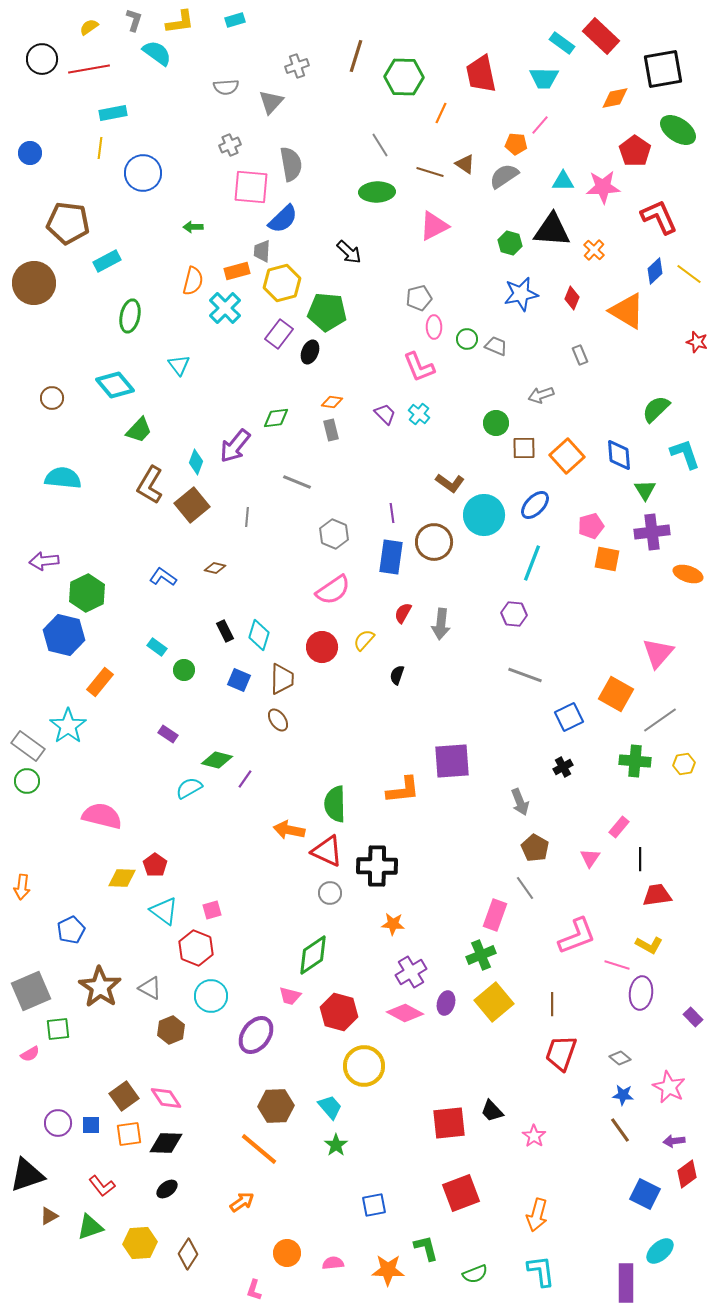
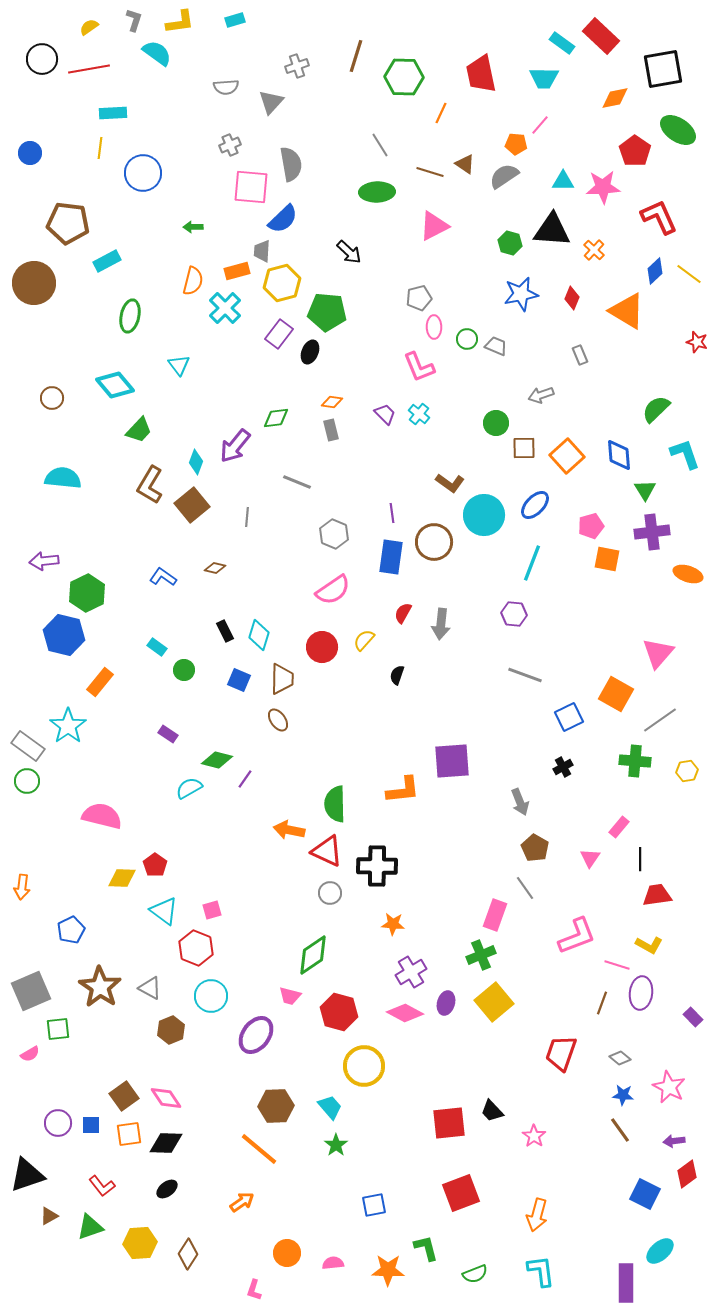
cyan rectangle at (113, 113): rotated 8 degrees clockwise
yellow hexagon at (684, 764): moved 3 px right, 7 px down
brown line at (552, 1004): moved 50 px right, 1 px up; rotated 20 degrees clockwise
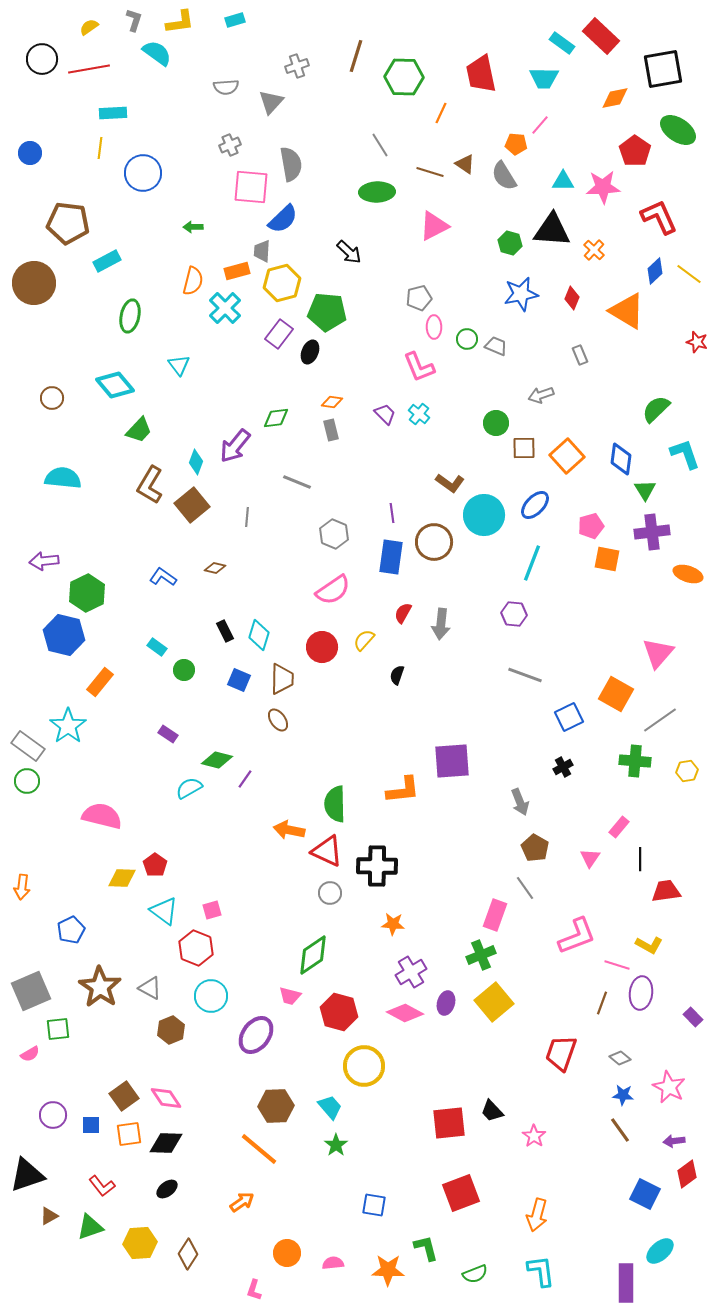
gray semicircle at (504, 176): rotated 88 degrees counterclockwise
blue diamond at (619, 455): moved 2 px right, 4 px down; rotated 12 degrees clockwise
red trapezoid at (657, 895): moved 9 px right, 4 px up
purple circle at (58, 1123): moved 5 px left, 8 px up
blue square at (374, 1205): rotated 20 degrees clockwise
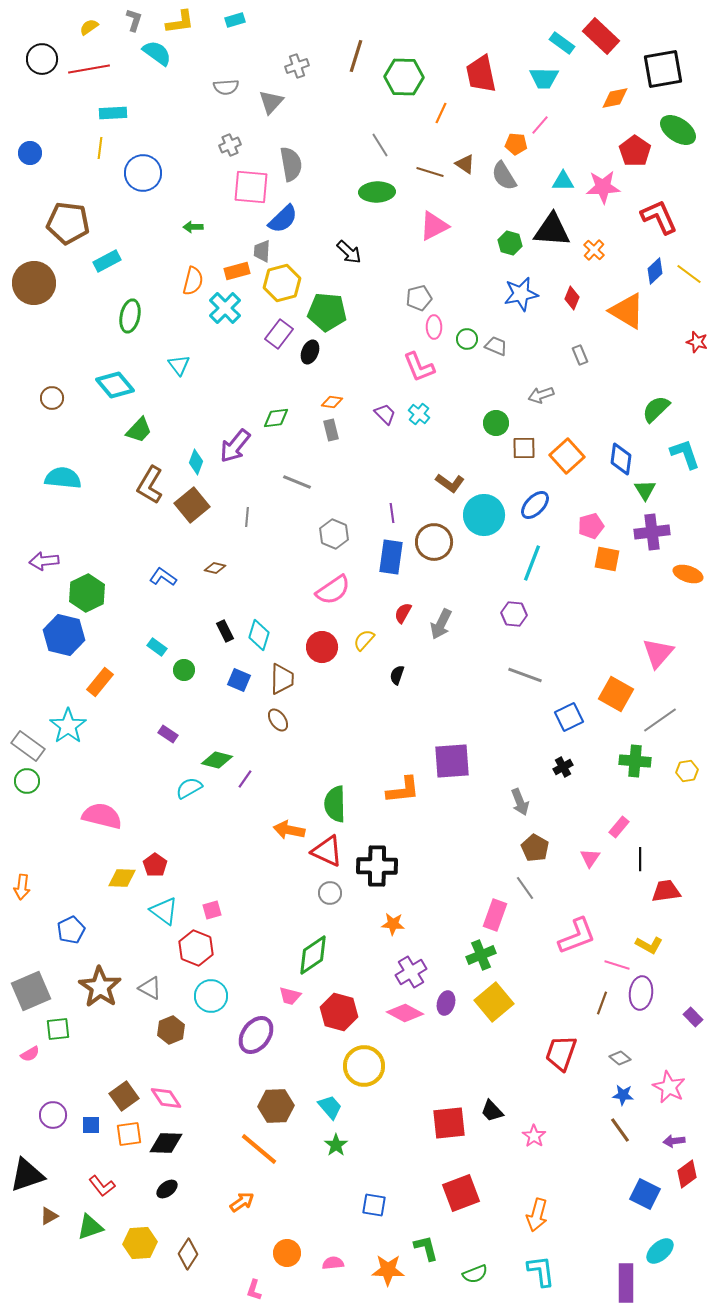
gray arrow at (441, 624): rotated 20 degrees clockwise
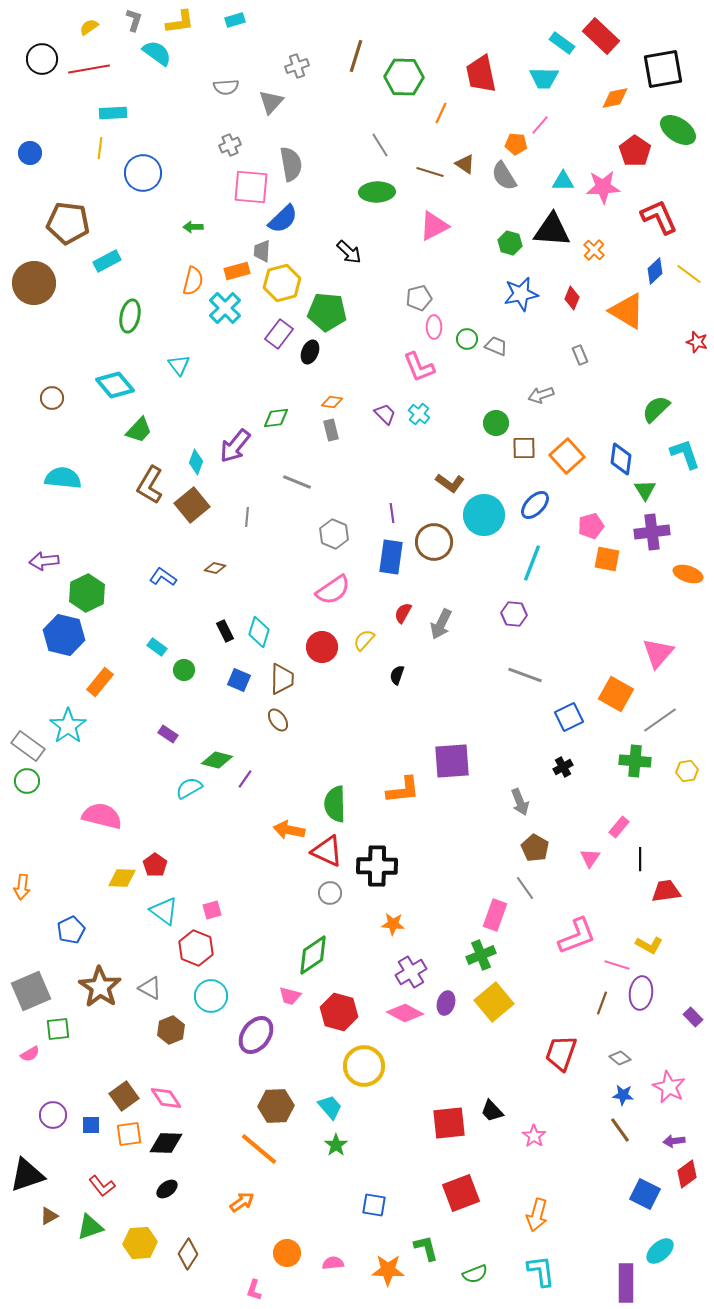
cyan diamond at (259, 635): moved 3 px up
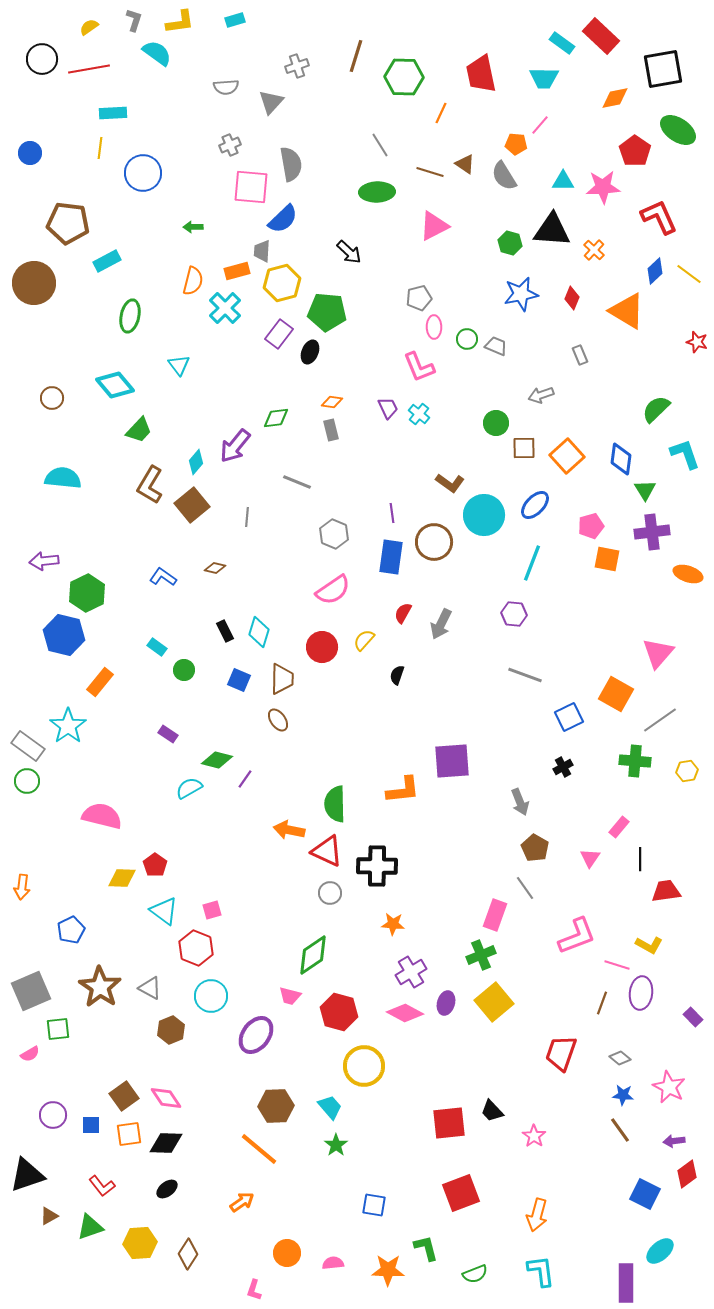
purple trapezoid at (385, 414): moved 3 px right, 6 px up; rotated 20 degrees clockwise
cyan diamond at (196, 462): rotated 20 degrees clockwise
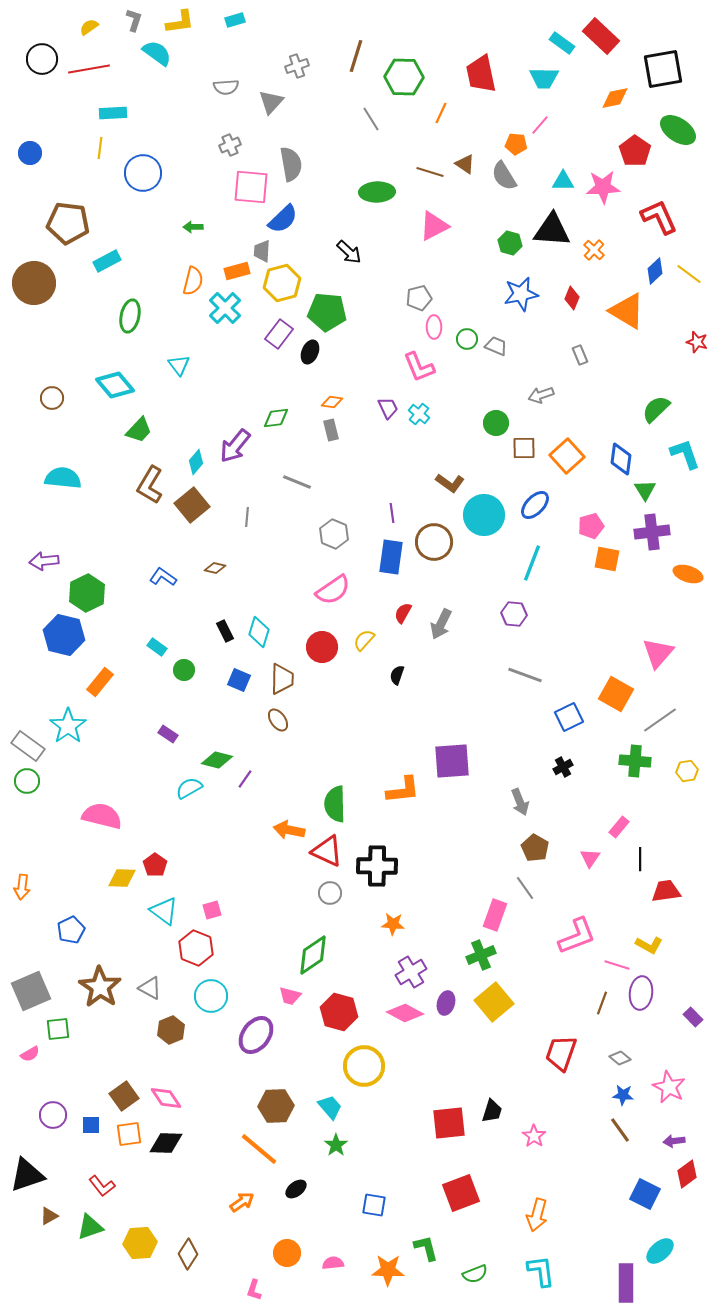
gray line at (380, 145): moved 9 px left, 26 px up
black trapezoid at (492, 1111): rotated 120 degrees counterclockwise
black ellipse at (167, 1189): moved 129 px right
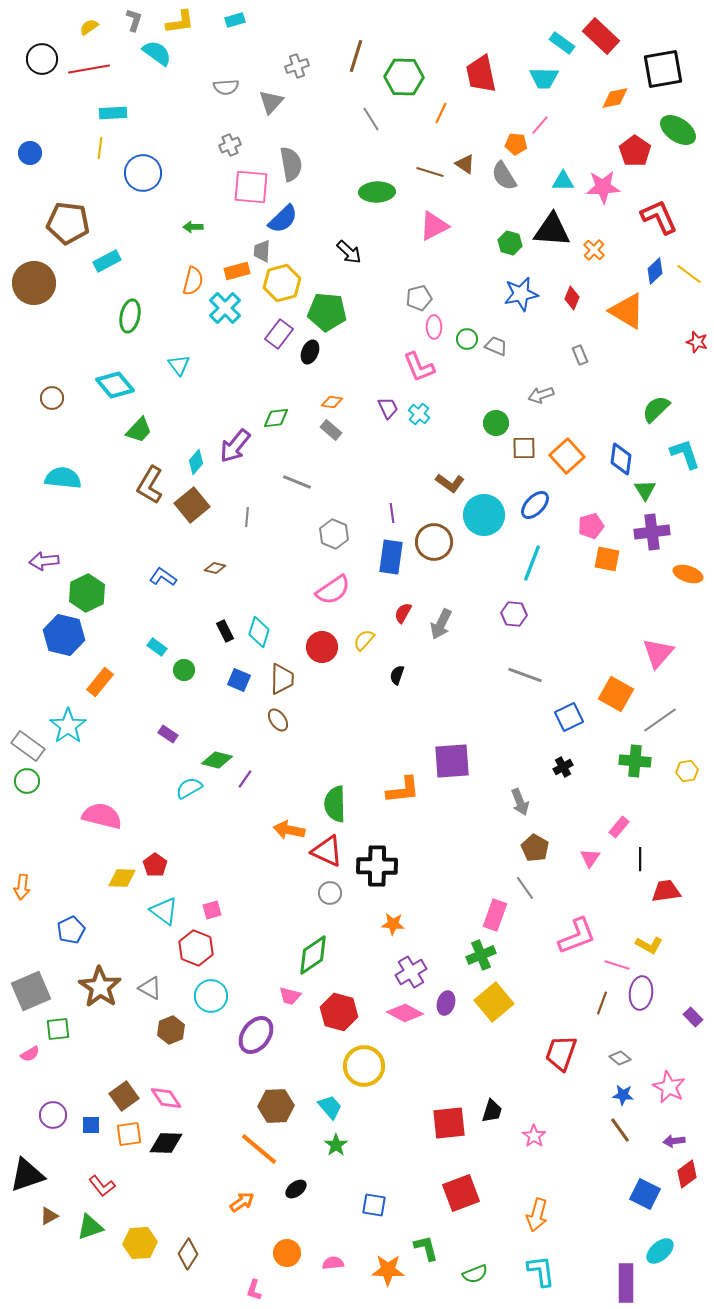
gray rectangle at (331, 430): rotated 35 degrees counterclockwise
